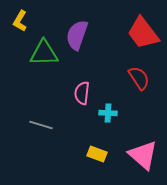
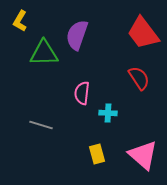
yellow rectangle: rotated 54 degrees clockwise
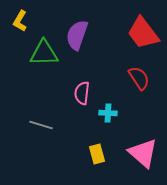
pink triangle: moved 2 px up
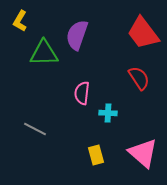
gray line: moved 6 px left, 4 px down; rotated 10 degrees clockwise
yellow rectangle: moved 1 px left, 1 px down
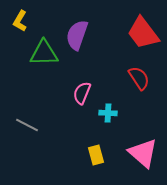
pink semicircle: rotated 15 degrees clockwise
gray line: moved 8 px left, 4 px up
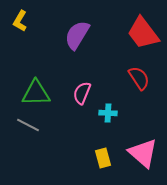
purple semicircle: rotated 12 degrees clockwise
green triangle: moved 8 px left, 40 px down
gray line: moved 1 px right
yellow rectangle: moved 7 px right, 3 px down
